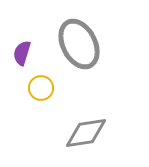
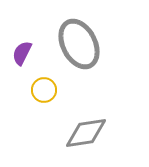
purple semicircle: rotated 10 degrees clockwise
yellow circle: moved 3 px right, 2 px down
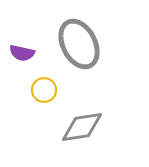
purple semicircle: rotated 105 degrees counterclockwise
gray diamond: moved 4 px left, 6 px up
